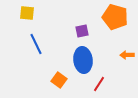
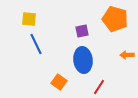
yellow square: moved 2 px right, 6 px down
orange pentagon: moved 2 px down
orange square: moved 2 px down
red line: moved 3 px down
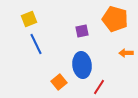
yellow square: rotated 28 degrees counterclockwise
orange arrow: moved 1 px left, 2 px up
blue ellipse: moved 1 px left, 5 px down
orange square: rotated 14 degrees clockwise
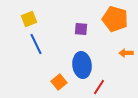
purple square: moved 1 px left, 2 px up; rotated 16 degrees clockwise
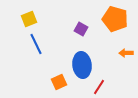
purple square: rotated 24 degrees clockwise
orange square: rotated 14 degrees clockwise
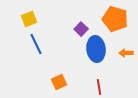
purple square: rotated 16 degrees clockwise
blue ellipse: moved 14 px right, 16 px up
red line: rotated 42 degrees counterclockwise
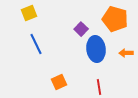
yellow square: moved 6 px up
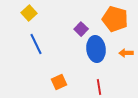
yellow square: rotated 21 degrees counterclockwise
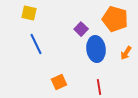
yellow square: rotated 35 degrees counterclockwise
orange arrow: rotated 56 degrees counterclockwise
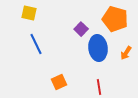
blue ellipse: moved 2 px right, 1 px up
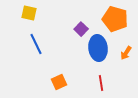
red line: moved 2 px right, 4 px up
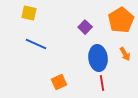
orange pentagon: moved 6 px right, 1 px down; rotated 25 degrees clockwise
purple square: moved 4 px right, 2 px up
blue line: rotated 40 degrees counterclockwise
blue ellipse: moved 10 px down
orange arrow: moved 1 px left, 1 px down; rotated 64 degrees counterclockwise
red line: moved 1 px right
